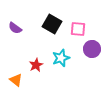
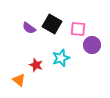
purple semicircle: moved 14 px right
purple circle: moved 4 px up
red star: rotated 24 degrees counterclockwise
orange triangle: moved 3 px right
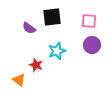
black square: moved 7 px up; rotated 36 degrees counterclockwise
pink square: moved 11 px right, 8 px up
cyan star: moved 4 px left, 7 px up
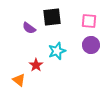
purple circle: moved 1 px left
red star: rotated 16 degrees clockwise
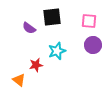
purple circle: moved 2 px right
red star: rotated 24 degrees clockwise
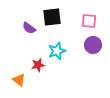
red star: moved 2 px right
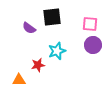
pink square: moved 1 px right, 3 px down
orange triangle: rotated 40 degrees counterclockwise
